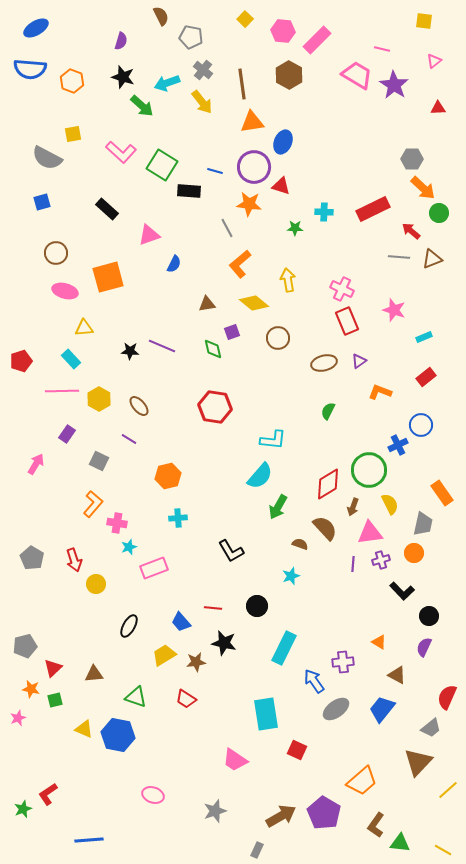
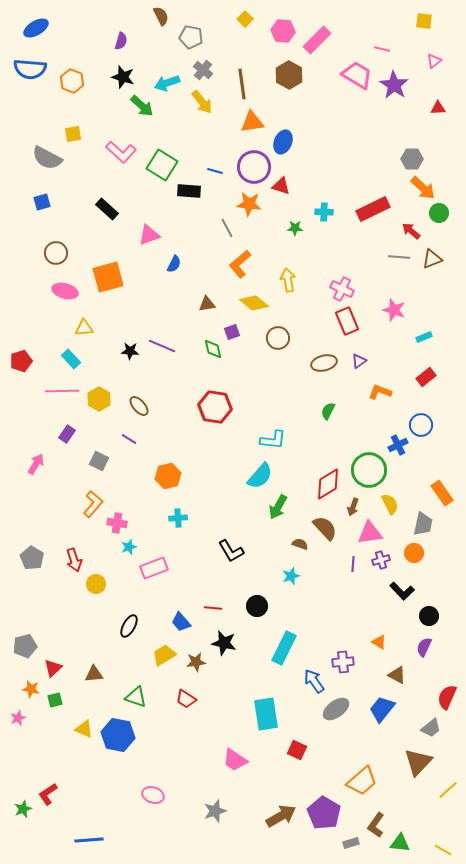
gray rectangle at (257, 850): moved 94 px right, 7 px up; rotated 49 degrees clockwise
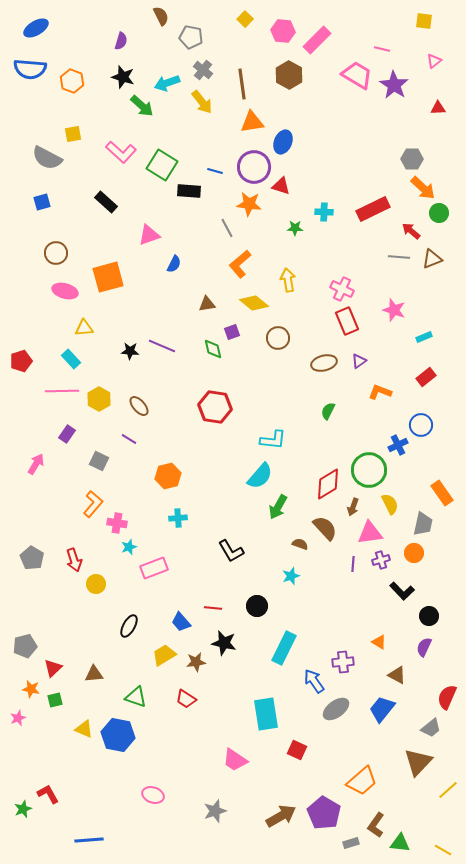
black rectangle at (107, 209): moved 1 px left, 7 px up
red L-shape at (48, 794): rotated 95 degrees clockwise
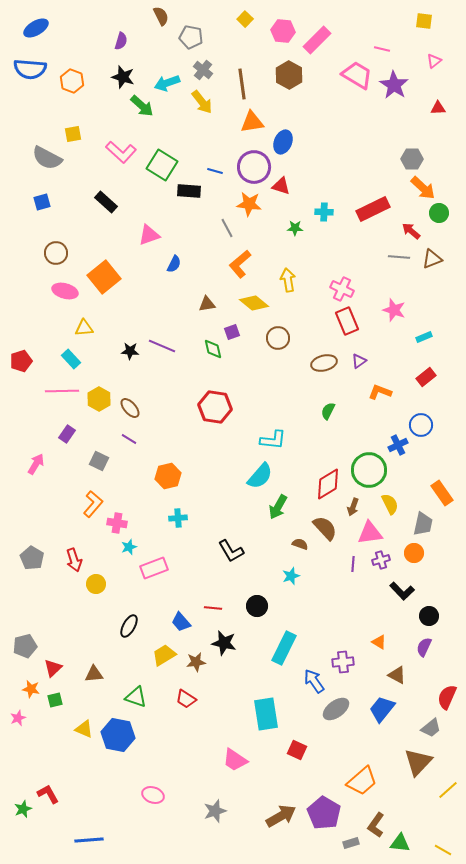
orange square at (108, 277): moved 4 px left; rotated 24 degrees counterclockwise
brown ellipse at (139, 406): moved 9 px left, 2 px down
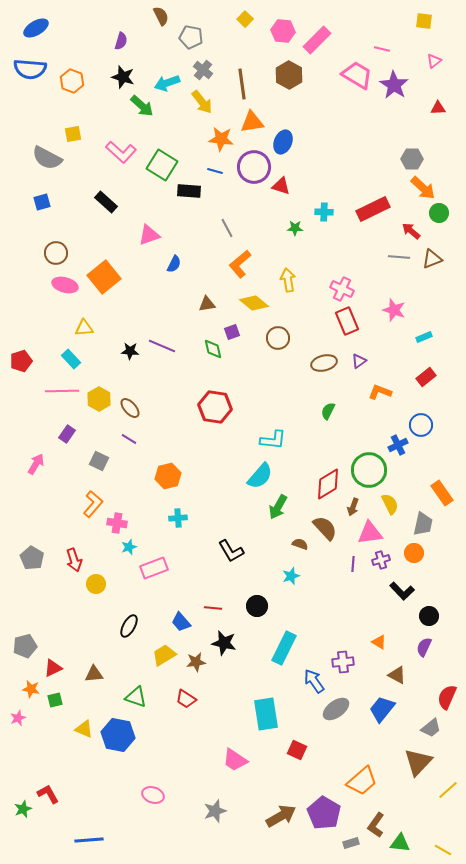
orange star at (249, 204): moved 28 px left, 65 px up
pink ellipse at (65, 291): moved 6 px up
red triangle at (53, 668): rotated 18 degrees clockwise
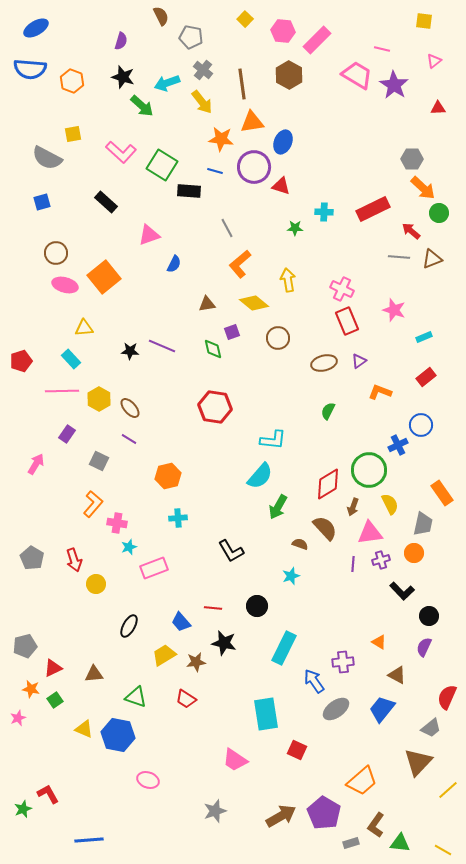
green square at (55, 700): rotated 21 degrees counterclockwise
pink ellipse at (153, 795): moved 5 px left, 15 px up
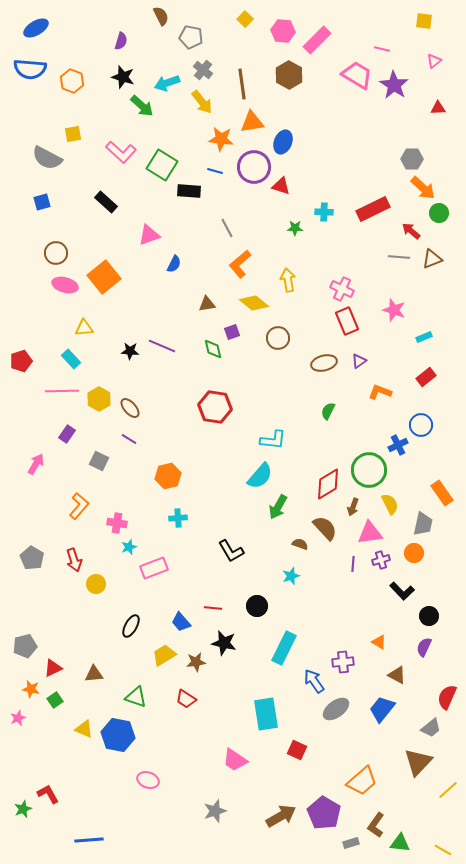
orange L-shape at (93, 504): moved 14 px left, 2 px down
black ellipse at (129, 626): moved 2 px right
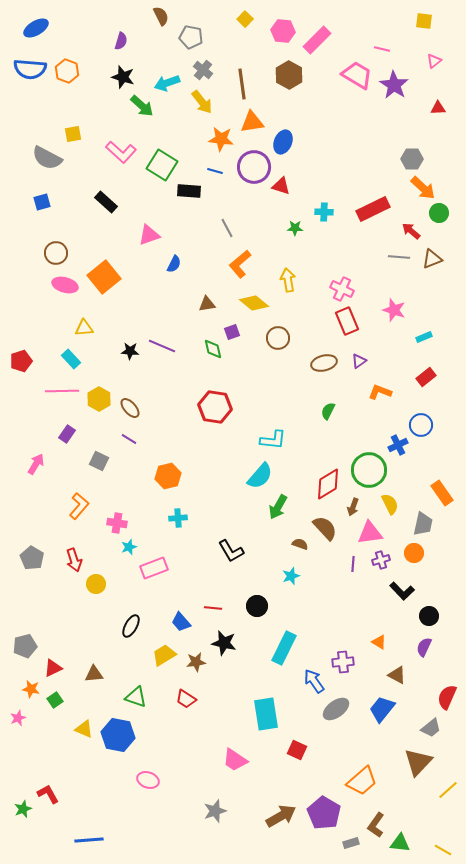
orange hexagon at (72, 81): moved 5 px left, 10 px up
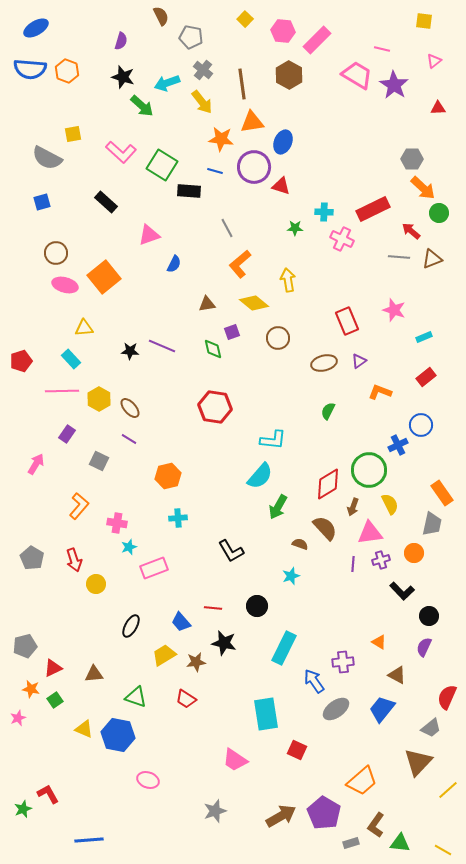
pink cross at (342, 289): moved 50 px up
gray trapezoid at (423, 524): moved 9 px right
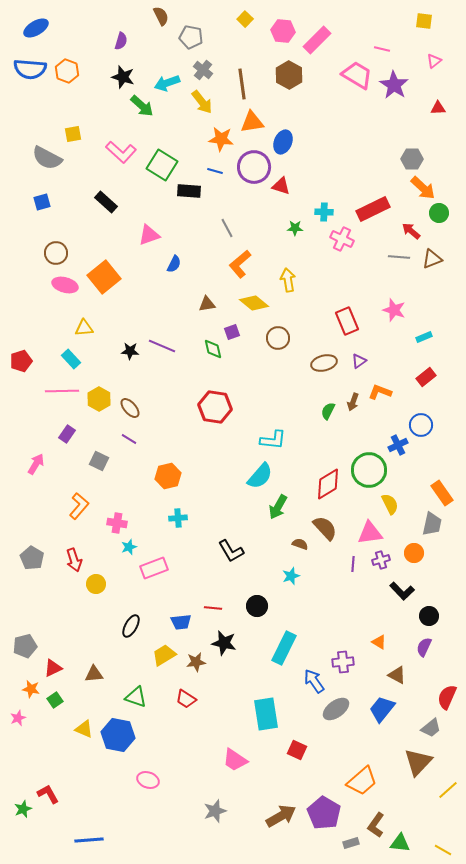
brown arrow at (353, 507): moved 105 px up
blue trapezoid at (181, 622): rotated 55 degrees counterclockwise
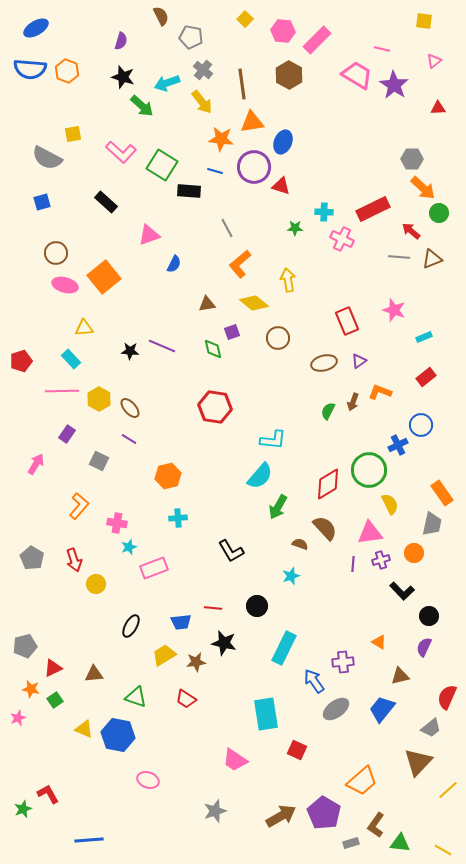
brown triangle at (397, 675): moved 3 px right, 1 px down; rotated 42 degrees counterclockwise
